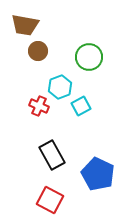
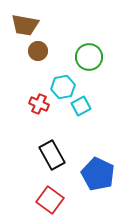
cyan hexagon: moved 3 px right; rotated 10 degrees clockwise
red cross: moved 2 px up
red square: rotated 8 degrees clockwise
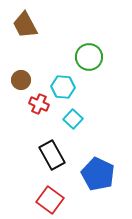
brown trapezoid: rotated 52 degrees clockwise
brown circle: moved 17 px left, 29 px down
cyan hexagon: rotated 15 degrees clockwise
cyan square: moved 8 px left, 13 px down; rotated 18 degrees counterclockwise
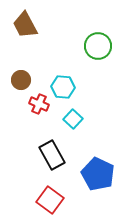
green circle: moved 9 px right, 11 px up
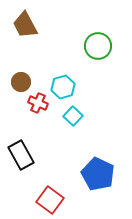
brown circle: moved 2 px down
cyan hexagon: rotated 20 degrees counterclockwise
red cross: moved 1 px left, 1 px up
cyan square: moved 3 px up
black rectangle: moved 31 px left
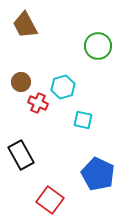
cyan square: moved 10 px right, 4 px down; rotated 30 degrees counterclockwise
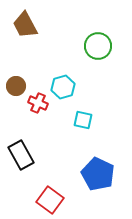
brown circle: moved 5 px left, 4 px down
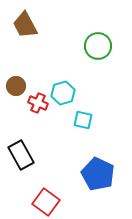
cyan hexagon: moved 6 px down
red square: moved 4 px left, 2 px down
